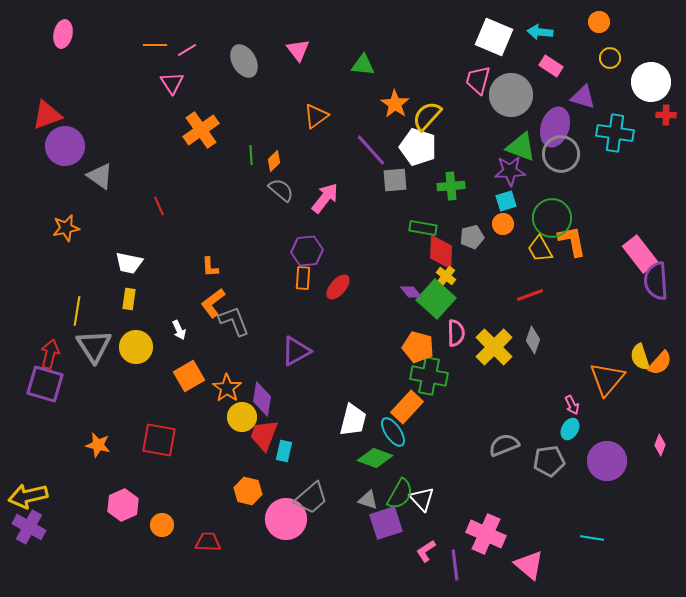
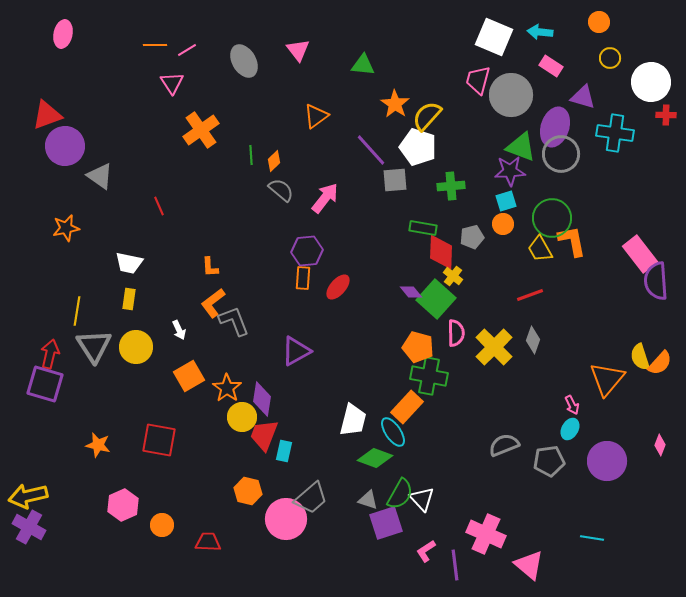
yellow cross at (446, 276): moved 7 px right
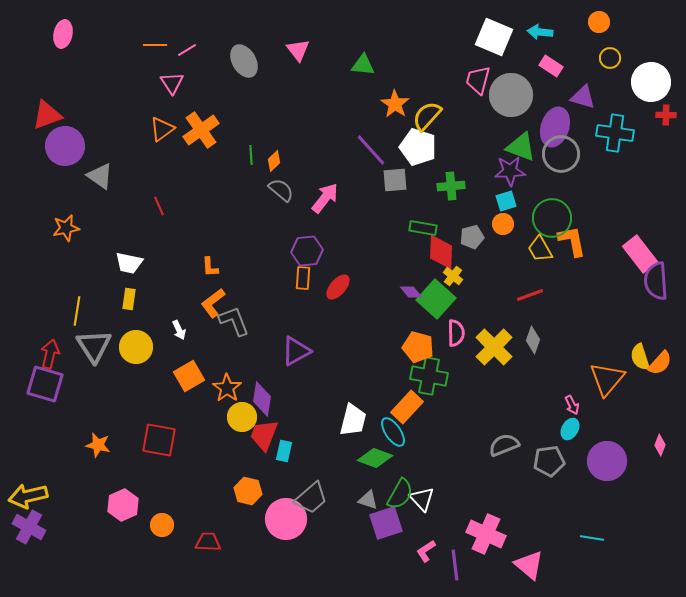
orange triangle at (316, 116): moved 154 px left, 13 px down
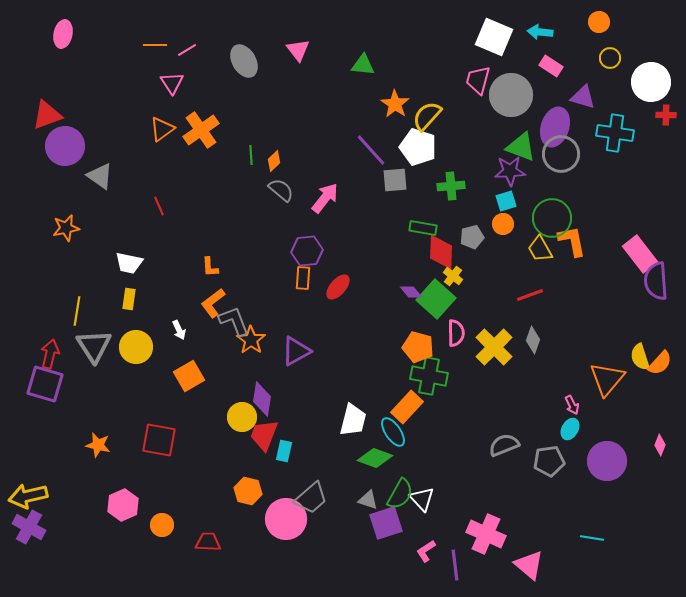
orange star at (227, 388): moved 24 px right, 48 px up
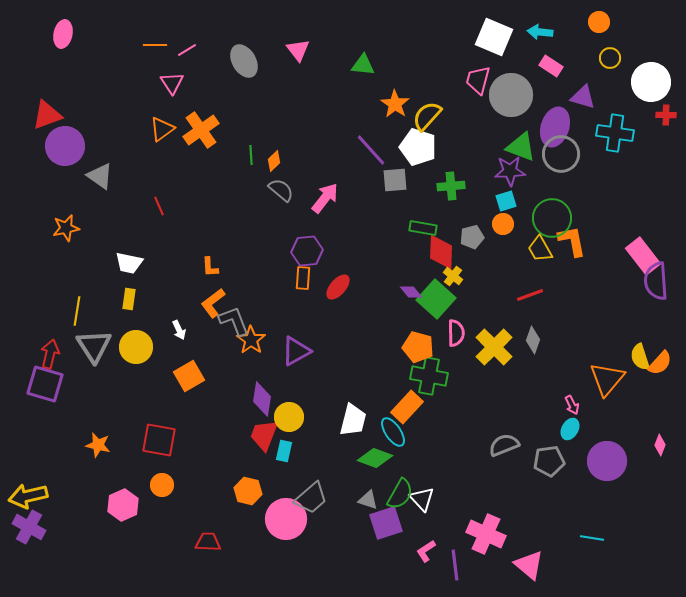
pink rectangle at (640, 254): moved 3 px right, 2 px down
yellow circle at (242, 417): moved 47 px right
orange circle at (162, 525): moved 40 px up
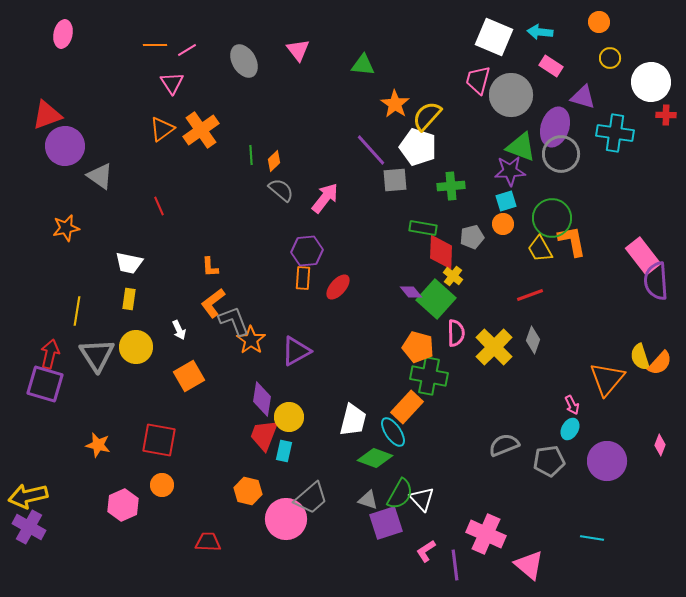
gray triangle at (94, 346): moved 3 px right, 9 px down
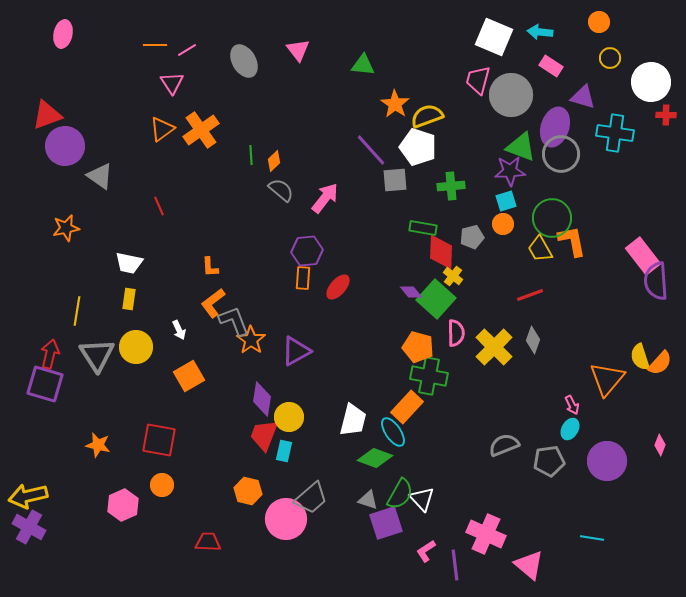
yellow semicircle at (427, 116): rotated 28 degrees clockwise
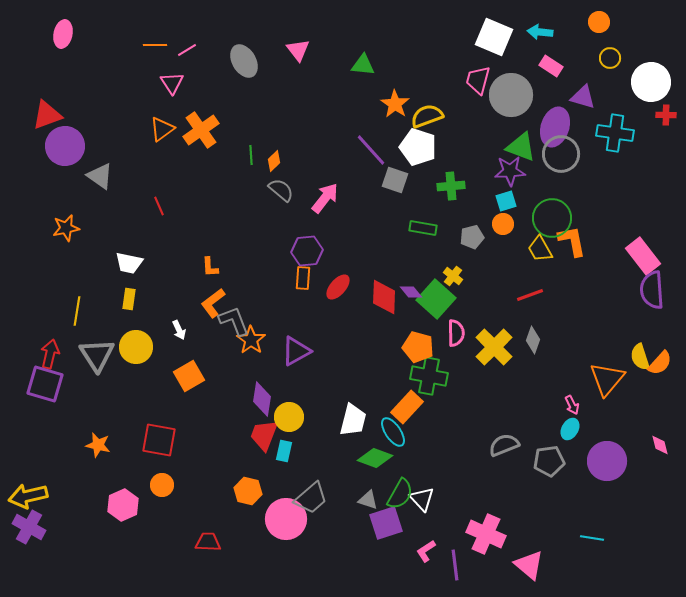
gray square at (395, 180): rotated 24 degrees clockwise
red diamond at (441, 252): moved 57 px left, 45 px down
purple semicircle at (656, 281): moved 4 px left, 9 px down
pink diamond at (660, 445): rotated 35 degrees counterclockwise
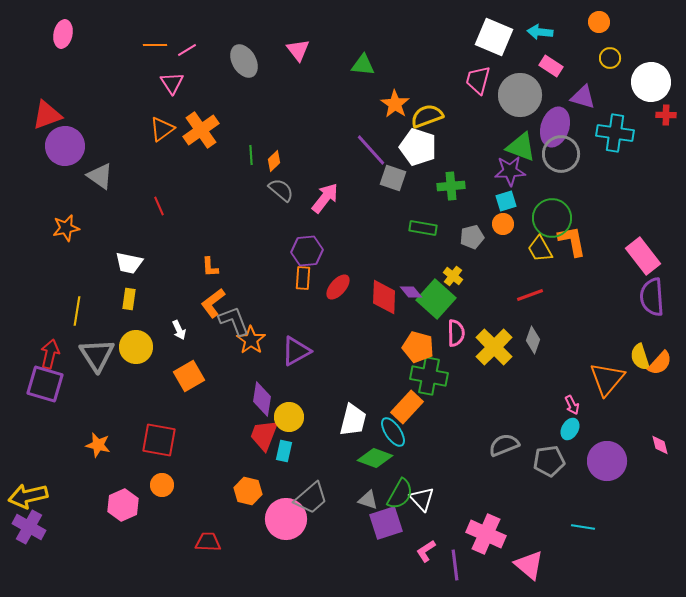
gray circle at (511, 95): moved 9 px right
gray square at (395, 180): moved 2 px left, 2 px up
purple semicircle at (652, 290): moved 7 px down
cyan line at (592, 538): moved 9 px left, 11 px up
